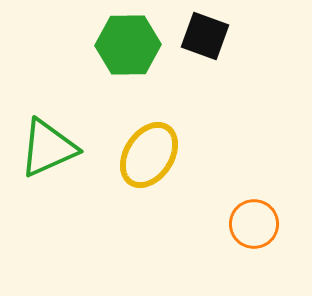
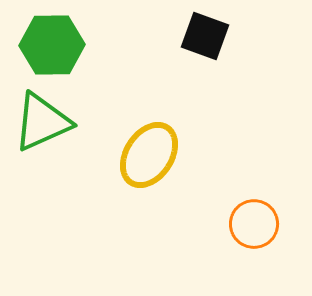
green hexagon: moved 76 px left
green triangle: moved 6 px left, 26 px up
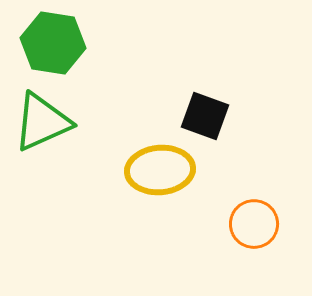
black square: moved 80 px down
green hexagon: moved 1 px right, 2 px up; rotated 10 degrees clockwise
yellow ellipse: moved 11 px right, 15 px down; rotated 52 degrees clockwise
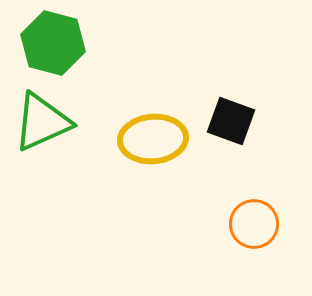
green hexagon: rotated 6 degrees clockwise
black square: moved 26 px right, 5 px down
yellow ellipse: moved 7 px left, 31 px up
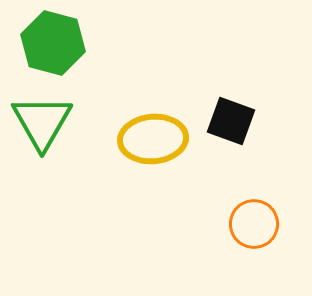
green triangle: rotated 36 degrees counterclockwise
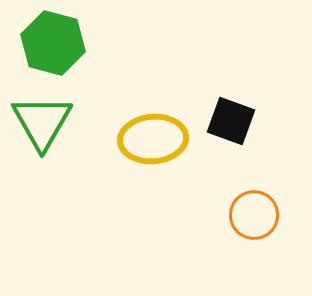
orange circle: moved 9 px up
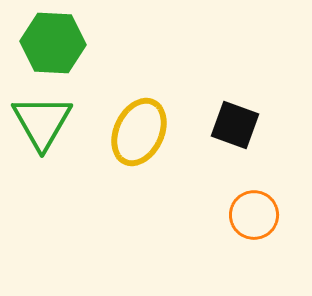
green hexagon: rotated 12 degrees counterclockwise
black square: moved 4 px right, 4 px down
yellow ellipse: moved 14 px left, 7 px up; rotated 60 degrees counterclockwise
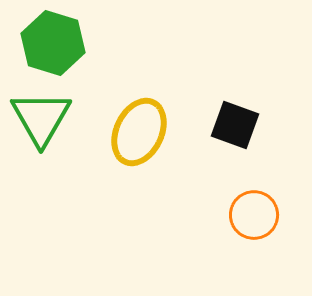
green hexagon: rotated 14 degrees clockwise
green triangle: moved 1 px left, 4 px up
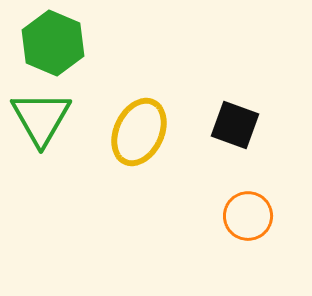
green hexagon: rotated 6 degrees clockwise
orange circle: moved 6 px left, 1 px down
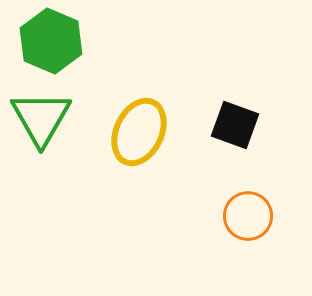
green hexagon: moved 2 px left, 2 px up
